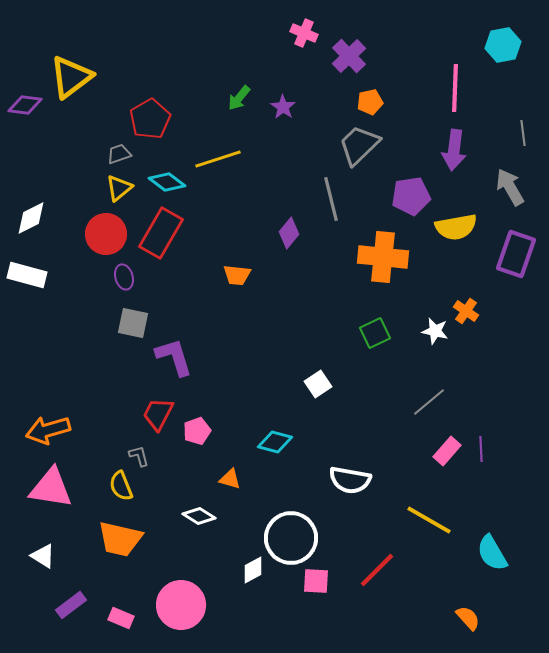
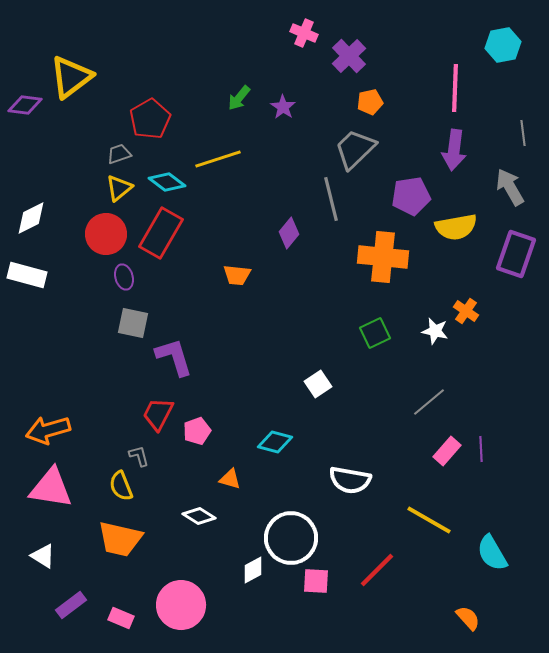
gray trapezoid at (359, 145): moved 4 px left, 4 px down
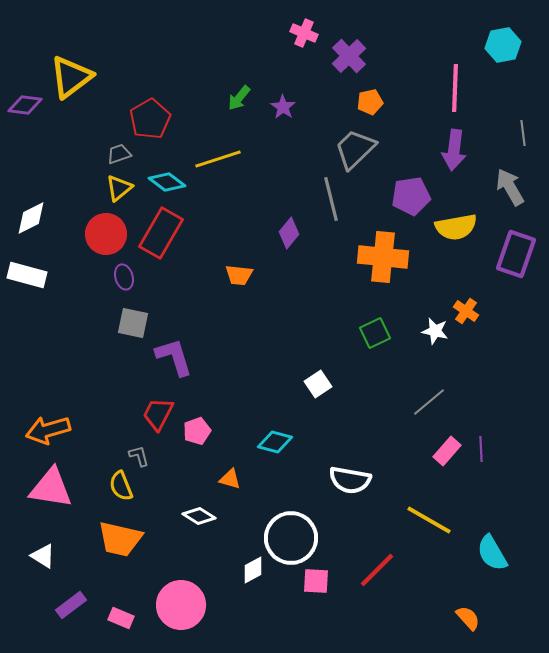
orange trapezoid at (237, 275): moved 2 px right
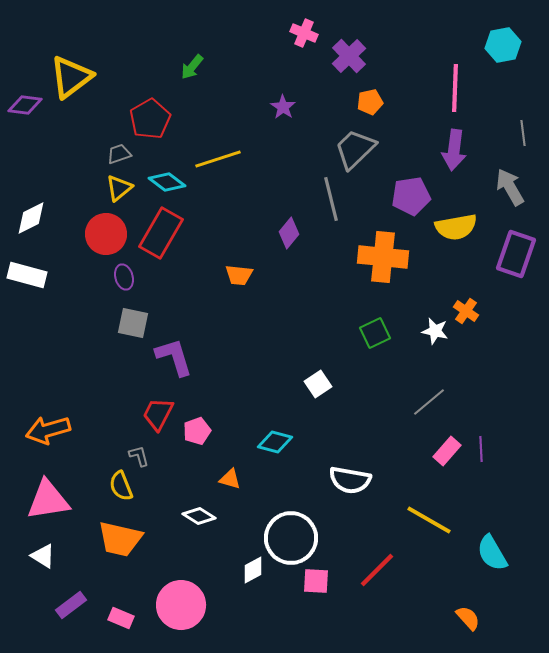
green arrow at (239, 98): moved 47 px left, 31 px up
pink triangle at (51, 488): moved 3 px left, 12 px down; rotated 18 degrees counterclockwise
